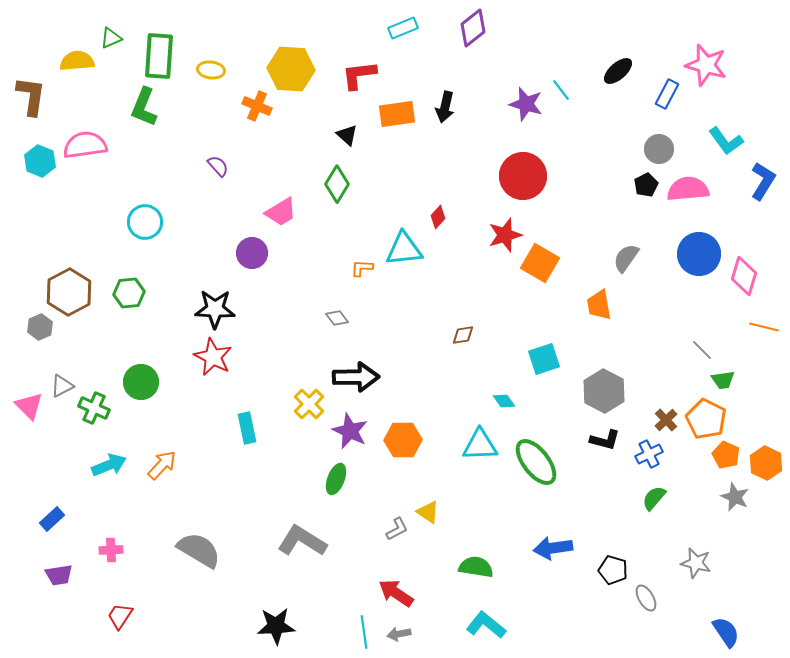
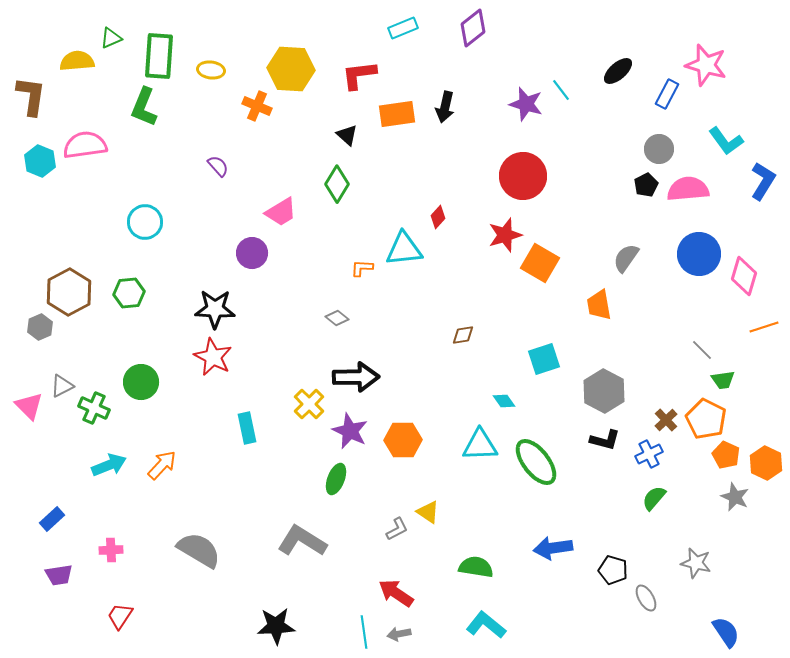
gray diamond at (337, 318): rotated 15 degrees counterclockwise
orange line at (764, 327): rotated 32 degrees counterclockwise
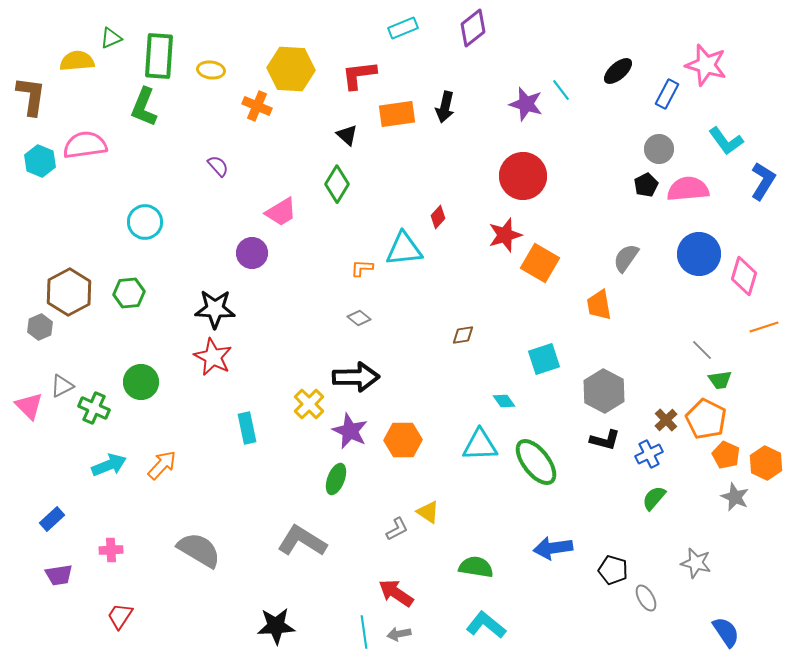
gray diamond at (337, 318): moved 22 px right
green trapezoid at (723, 380): moved 3 px left
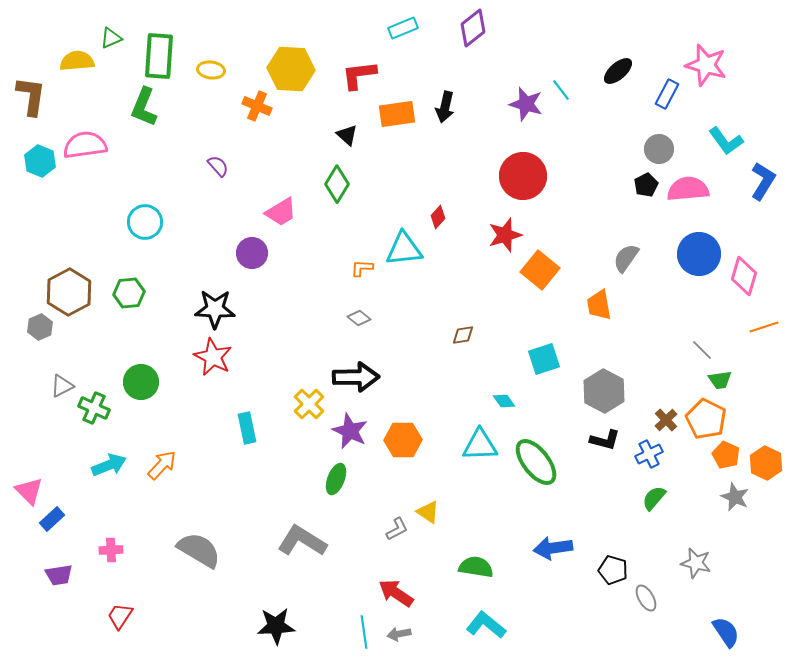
orange square at (540, 263): moved 7 px down; rotated 9 degrees clockwise
pink triangle at (29, 406): moved 85 px down
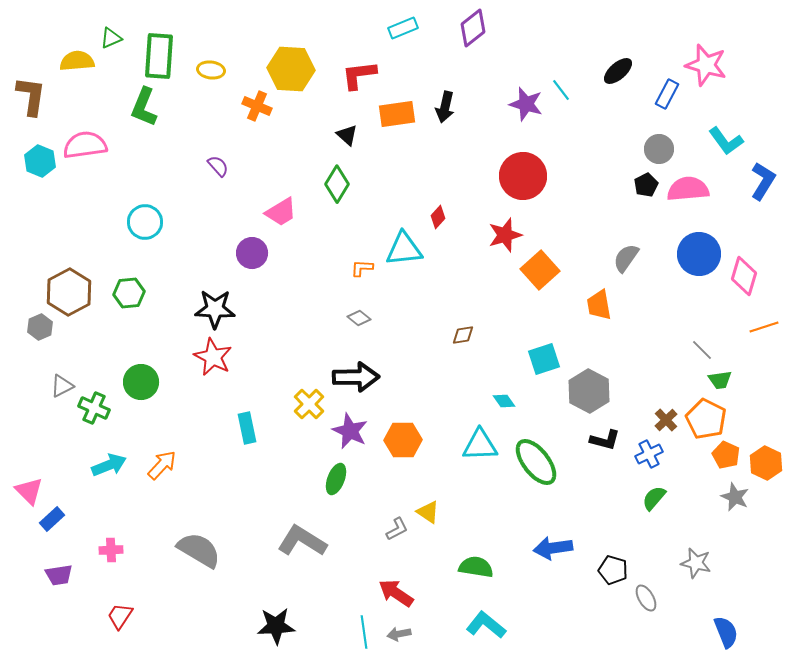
orange square at (540, 270): rotated 9 degrees clockwise
gray hexagon at (604, 391): moved 15 px left
blue semicircle at (726, 632): rotated 12 degrees clockwise
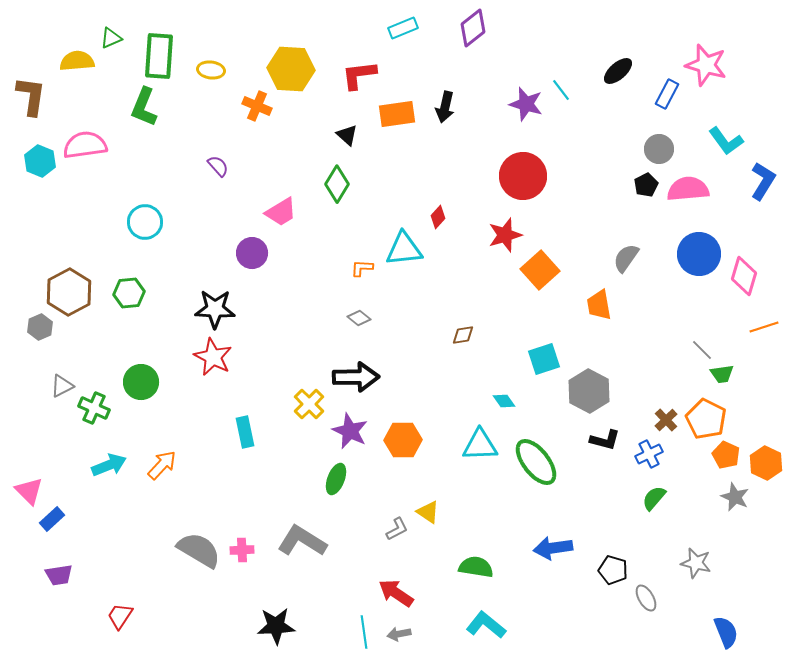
green trapezoid at (720, 380): moved 2 px right, 6 px up
cyan rectangle at (247, 428): moved 2 px left, 4 px down
pink cross at (111, 550): moved 131 px right
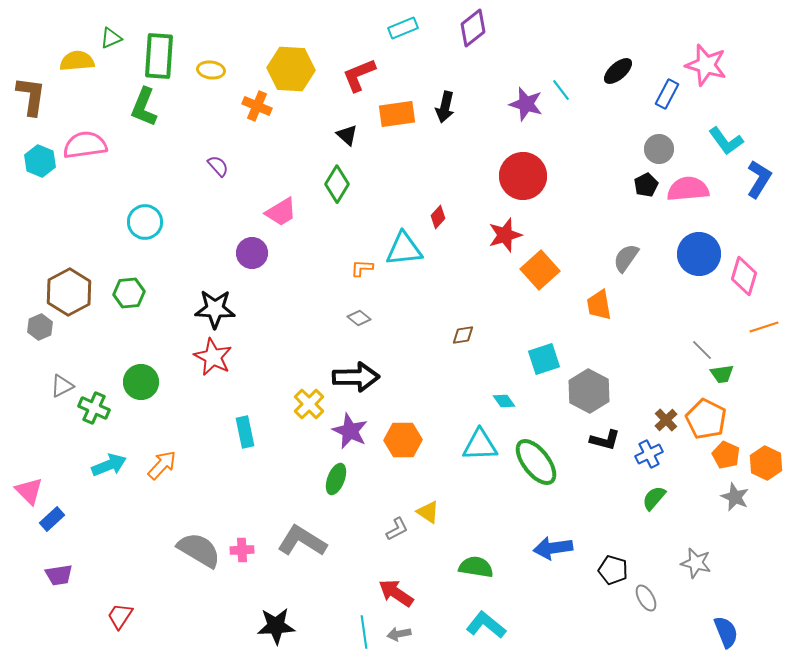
red L-shape at (359, 75): rotated 15 degrees counterclockwise
blue L-shape at (763, 181): moved 4 px left, 2 px up
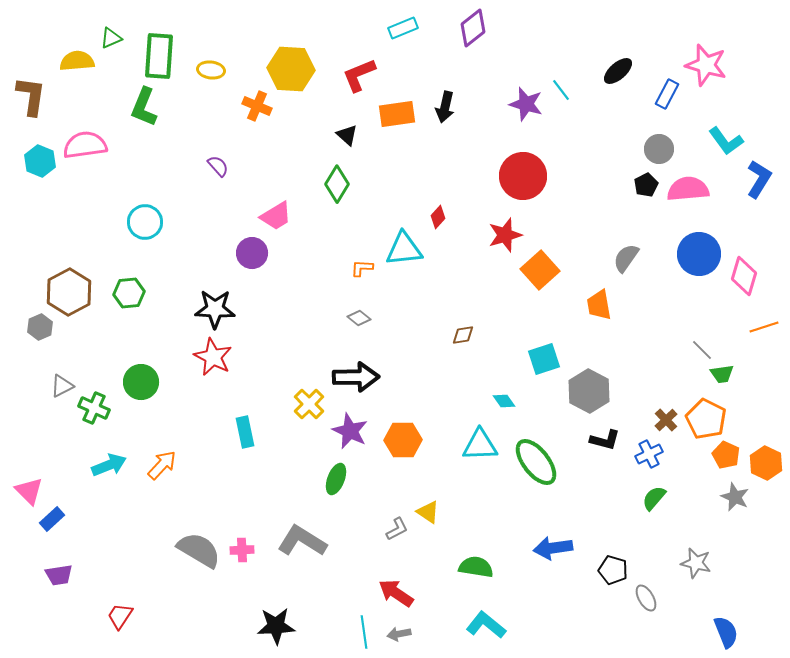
pink trapezoid at (281, 212): moved 5 px left, 4 px down
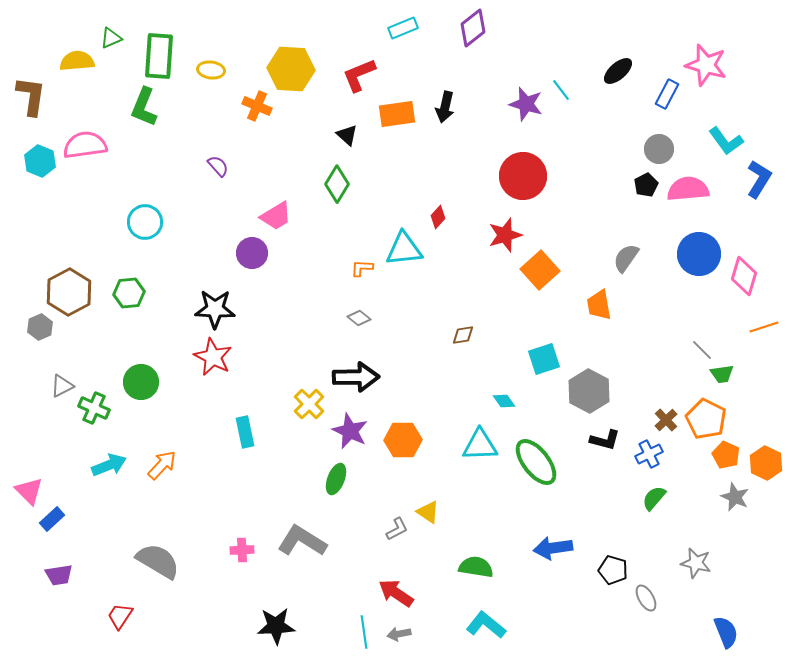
gray semicircle at (199, 550): moved 41 px left, 11 px down
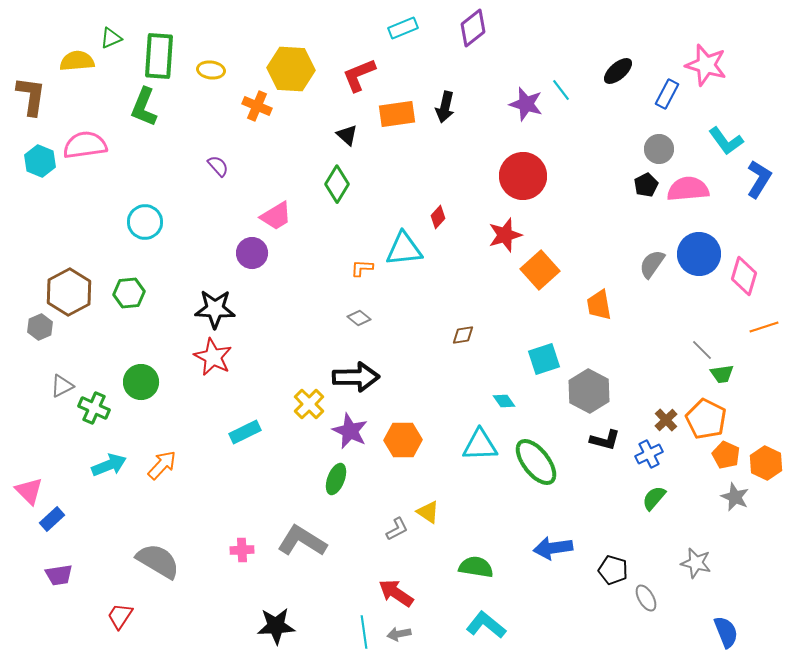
gray semicircle at (626, 258): moved 26 px right, 6 px down
cyan rectangle at (245, 432): rotated 76 degrees clockwise
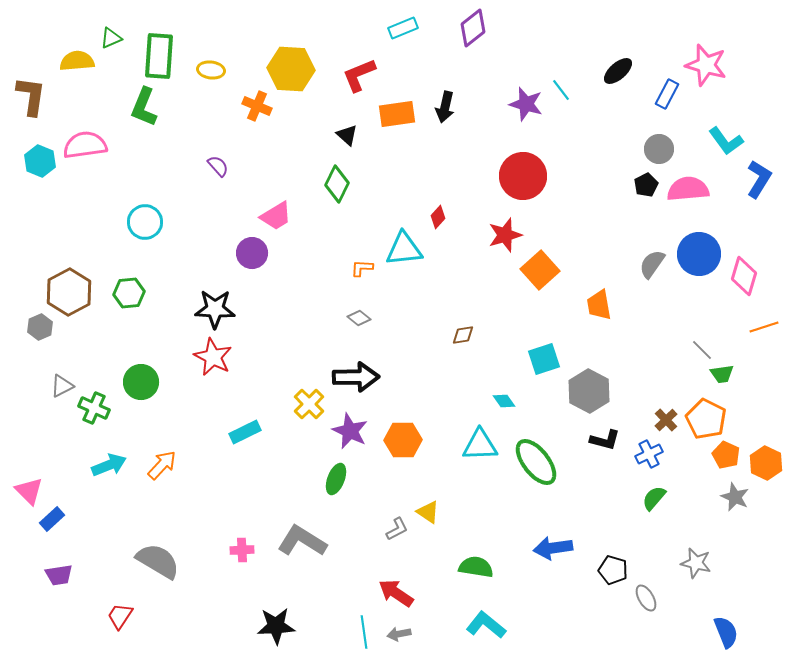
green diamond at (337, 184): rotated 6 degrees counterclockwise
